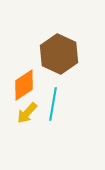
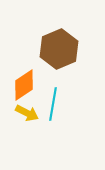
brown hexagon: moved 5 px up; rotated 12 degrees clockwise
yellow arrow: rotated 105 degrees counterclockwise
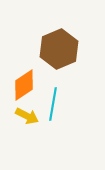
yellow arrow: moved 3 px down
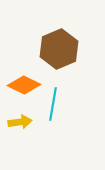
orange diamond: rotated 60 degrees clockwise
yellow arrow: moved 7 px left, 6 px down; rotated 35 degrees counterclockwise
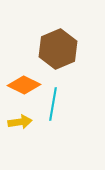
brown hexagon: moved 1 px left
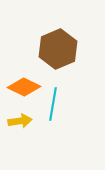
orange diamond: moved 2 px down
yellow arrow: moved 1 px up
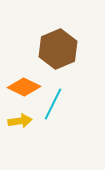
cyan line: rotated 16 degrees clockwise
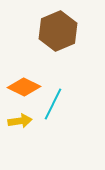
brown hexagon: moved 18 px up
